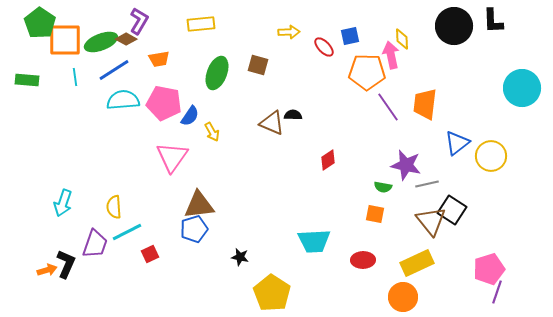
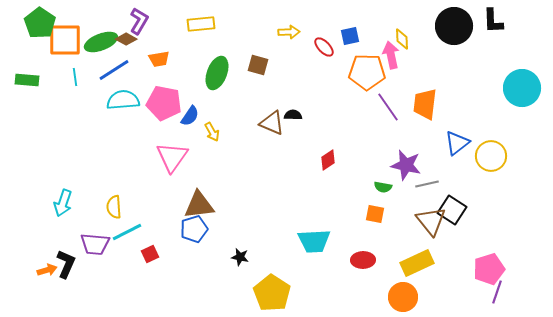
purple trapezoid at (95, 244): rotated 76 degrees clockwise
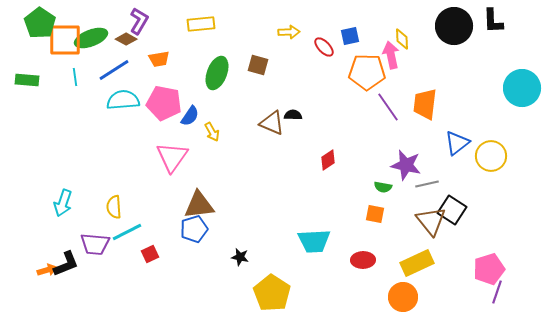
green ellipse at (101, 42): moved 10 px left, 4 px up
black L-shape at (66, 264): rotated 44 degrees clockwise
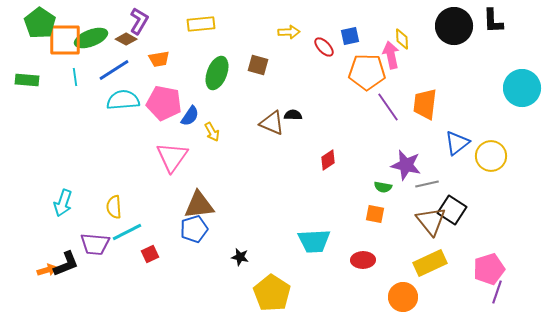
yellow rectangle at (417, 263): moved 13 px right
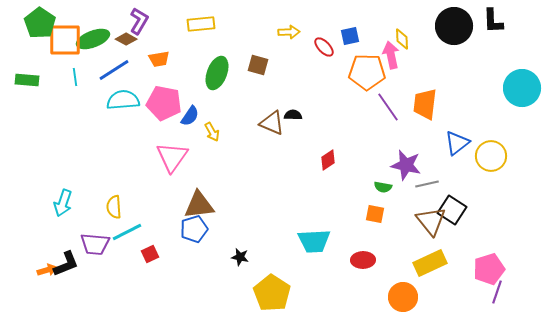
green ellipse at (91, 38): moved 2 px right, 1 px down
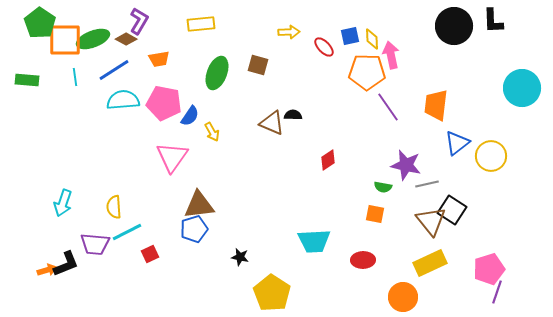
yellow diamond at (402, 39): moved 30 px left
orange trapezoid at (425, 104): moved 11 px right, 1 px down
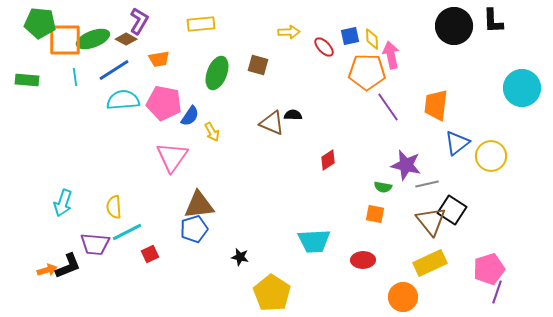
green pentagon at (40, 23): rotated 28 degrees counterclockwise
black L-shape at (66, 264): moved 2 px right, 2 px down
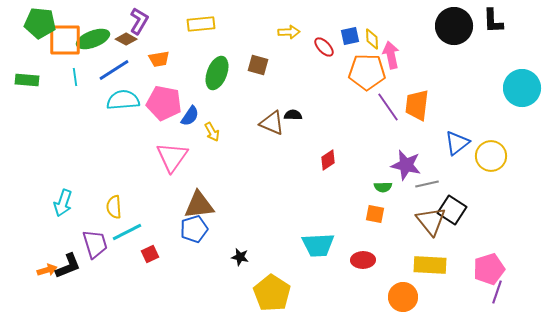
orange trapezoid at (436, 105): moved 19 px left
green semicircle at (383, 187): rotated 12 degrees counterclockwise
cyan trapezoid at (314, 241): moved 4 px right, 4 px down
purple trapezoid at (95, 244): rotated 112 degrees counterclockwise
yellow rectangle at (430, 263): moved 2 px down; rotated 28 degrees clockwise
